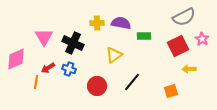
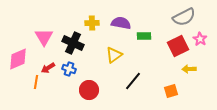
yellow cross: moved 5 px left
pink star: moved 2 px left
pink diamond: moved 2 px right
black line: moved 1 px right, 1 px up
red circle: moved 8 px left, 4 px down
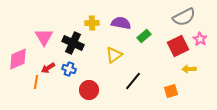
green rectangle: rotated 40 degrees counterclockwise
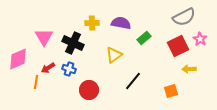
green rectangle: moved 2 px down
